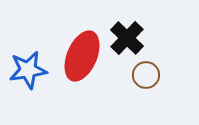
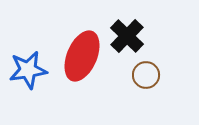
black cross: moved 2 px up
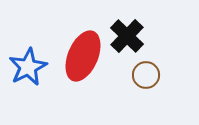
red ellipse: moved 1 px right
blue star: moved 3 px up; rotated 18 degrees counterclockwise
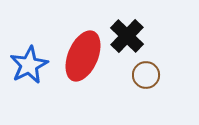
blue star: moved 1 px right, 2 px up
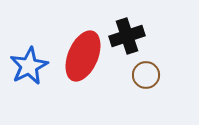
black cross: rotated 28 degrees clockwise
blue star: moved 1 px down
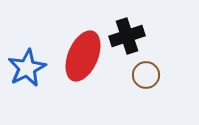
blue star: moved 2 px left, 2 px down
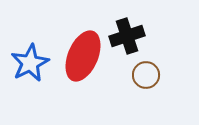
blue star: moved 3 px right, 5 px up
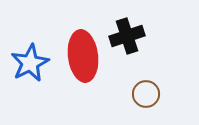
red ellipse: rotated 30 degrees counterclockwise
brown circle: moved 19 px down
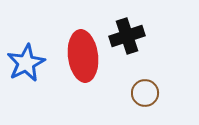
blue star: moved 4 px left
brown circle: moved 1 px left, 1 px up
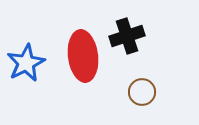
brown circle: moved 3 px left, 1 px up
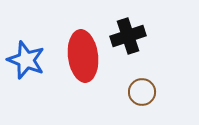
black cross: moved 1 px right
blue star: moved 3 px up; rotated 24 degrees counterclockwise
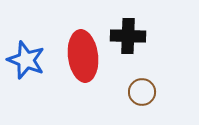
black cross: rotated 20 degrees clockwise
